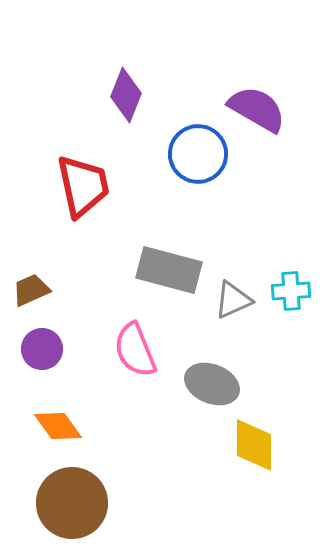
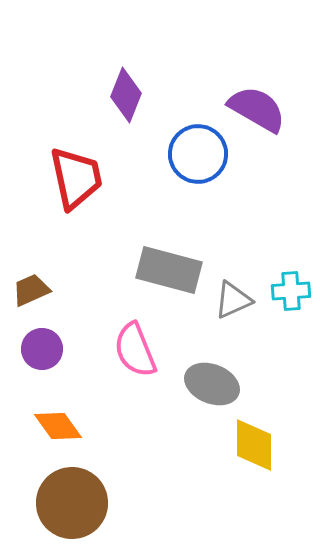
red trapezoid: moved 7 px left, 8 px up
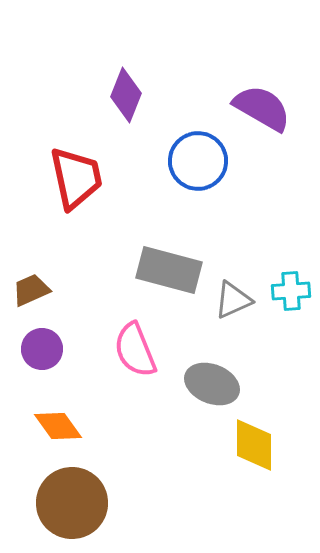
purple semicircle: moved 5 px right, 1 px up
blue circle: moved 7 px down
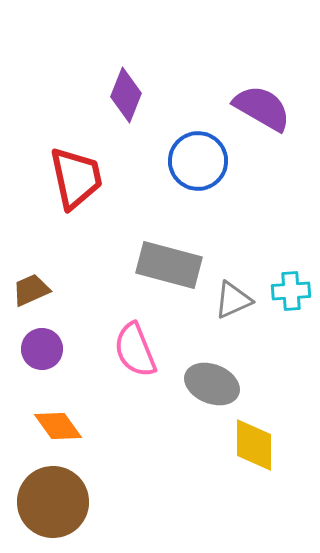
gray rectangle: moved 5 px up
brown circle: moved 19 px left, 1 px up
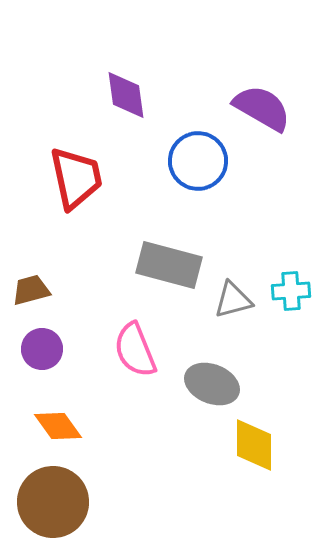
purple diamond: rotated 30 degrees counterclockwise
brown trapezoid: rotated 9 degrees clockwise
gray triangle: rotated 9 degrees clockwise
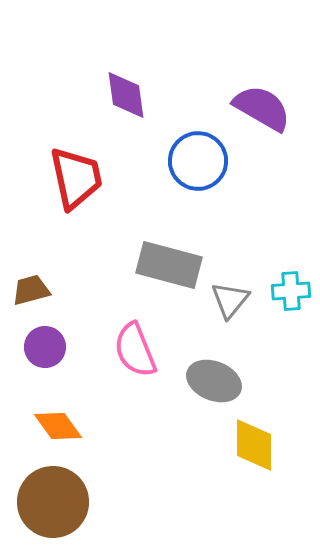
gray triangle: moved 3 px left; rotated 36 degrees counterclockwise
purple circle: moved 3 px right, 2 px up
gray ellipse: moved 2 px right, 3 px up
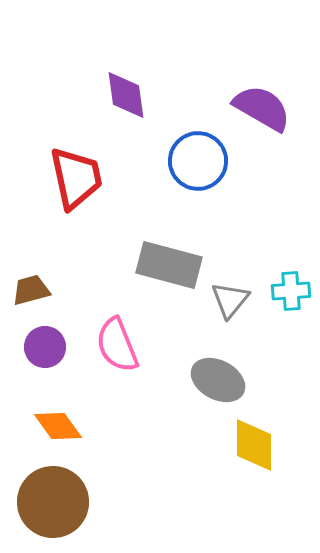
pink semicircle: moved 18 px left, 5 px up
gray ellipse: moved 4 px right, 1 px up; rotated 6 degrees clockwise
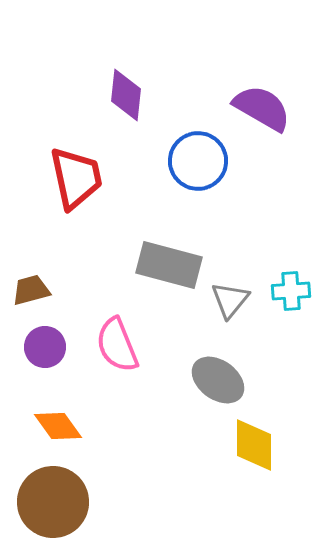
purple diamond: rotated 14 degrees clockwise
gray ellipse: rotated 8 degrees clockwise
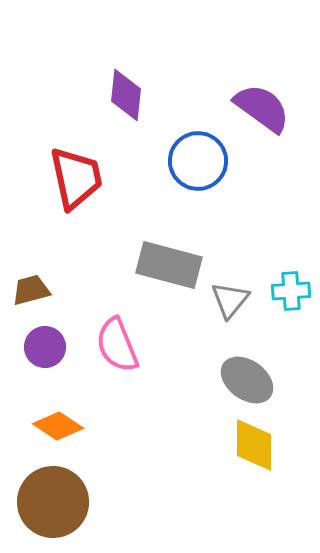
purple semicircle: rotated 6 degrees clockwise
gray ellipse: moved 29 px right
orange diamond: rotated 21 degrees counterclockwise
